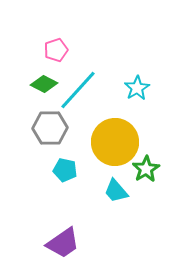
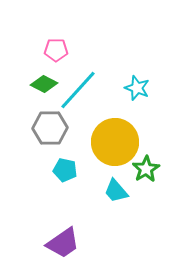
pink pentagon: rotated 20 degrees clockwise
cyan star: rotated 20 degrees counterclockwise
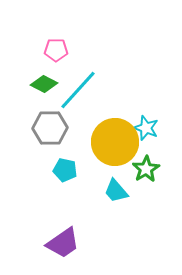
cyan star: moved 9 px right, 40 px down
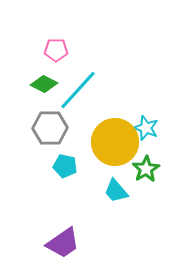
cyan pentagon: moved 4 px up
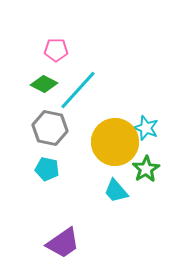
gray hexagon: rotated 12 degrees clockwise
cyan pentagon: moved 18 px left, 3 px down
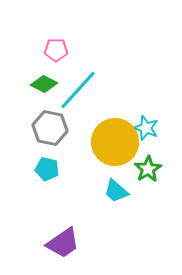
green star: moved 2 px right
cyan trapezoid: rotated 8 degrees counterclockwise
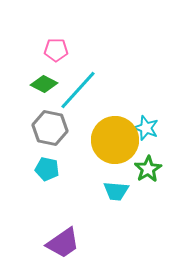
yellow circle: moved 2 px up
cyan trapezoid: rotated 36 degrees counterclockwise
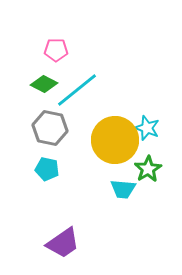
cyan line: moved 1 px left; rotated 9 degrees clockwise
cyan star: moved 1 px right
cyan trapezoid: moved 7 px right, 2 px up
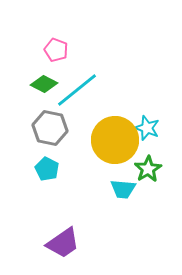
pink pentagon: rotated 20 degrees clockwise
cyan pentagon: rotated 15 degrees clockwise
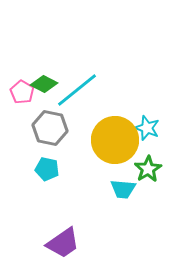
pink pentagon: moved 34 px left, 42 px down; rotated 10 degrees clockwise
cyan pentagon: rotated 15 degrees counterclockwise
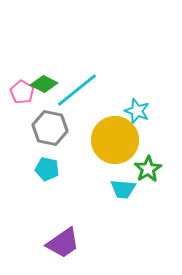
cyan star: moved 10 px left, 17 px up
